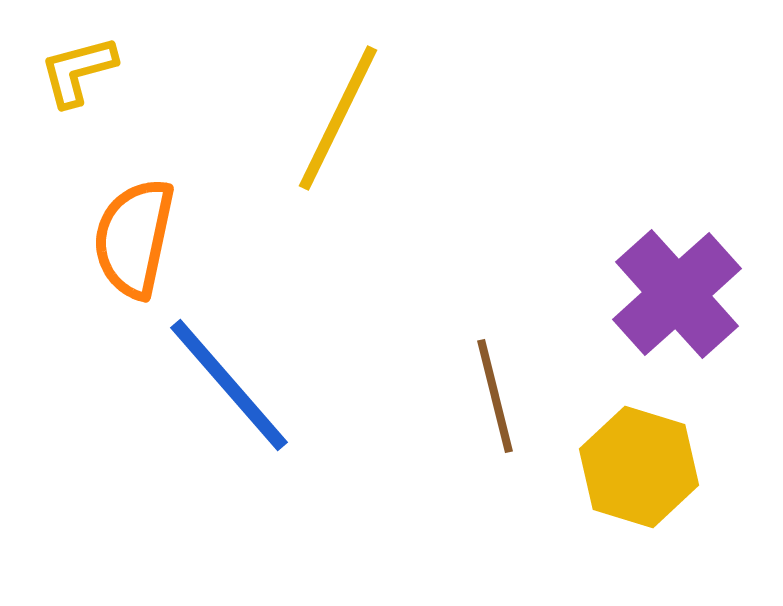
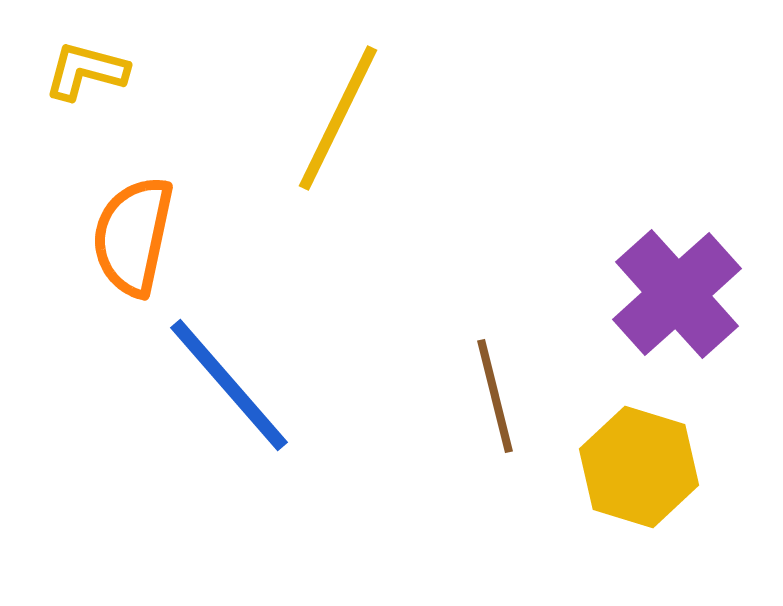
yellow L-shape: moved 8 px right; rotated 30 degrees clockwise
orange semicircle: moved 1 px left, 2 px up
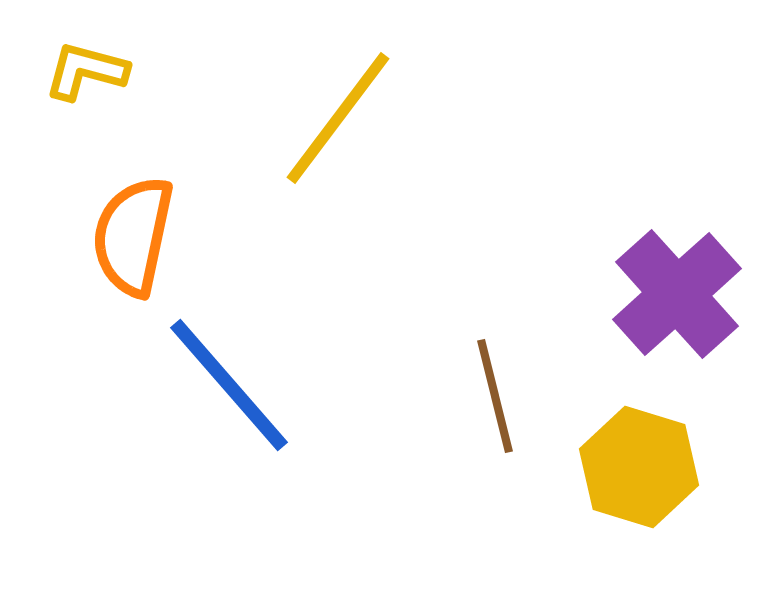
yellow line: rotated 11 degrees clockwise
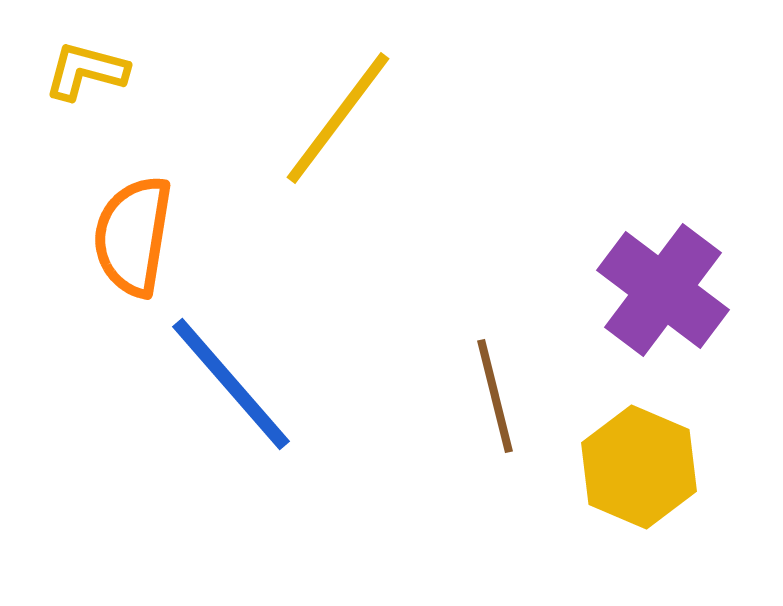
orange semicircle: rotated 3 degrees counterclockwise
purple cross: moved 14 px left, 4 px up; rotated 11 degrees counterclockwise
blue line: moved 2 px right, 1 px up
yellow hexagon: rotated 6 degrees clockwise
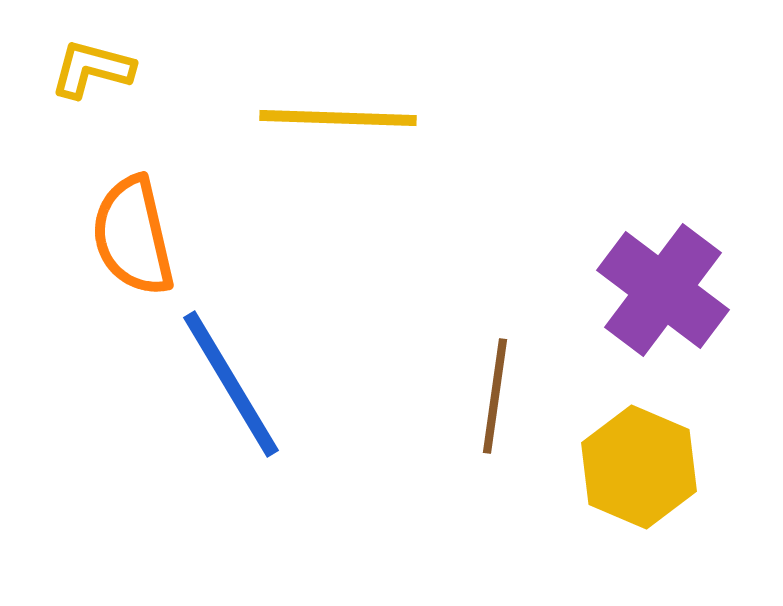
yellow L-shape: moved 6 px right, 2 px up
yellow line: rotated 55 degrees clockwise
orange semicircle: rotated 22 degrees counterclockwise
blue line: rotated 10 degrees clockwise
brown line: rotated 22 degrees clockwise
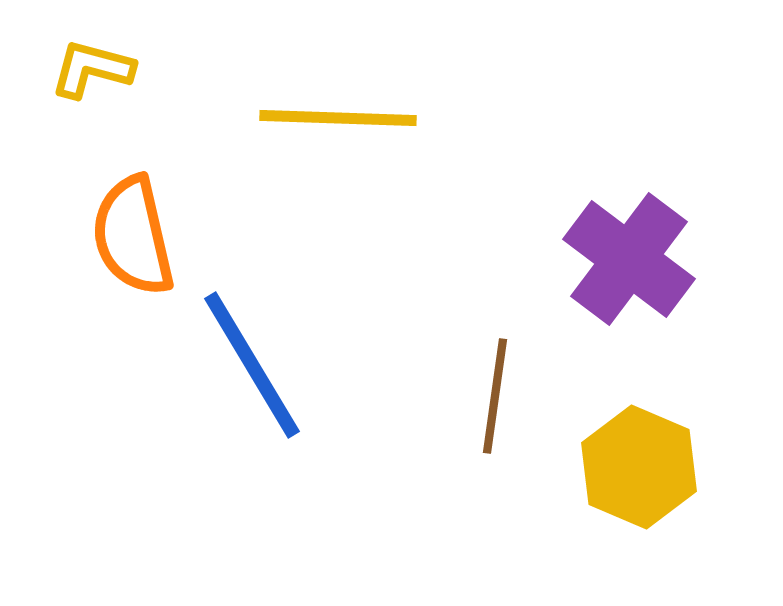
purple cross: moved 34 px left, 31 px up
blue line: moved 21 px right, 19 px up
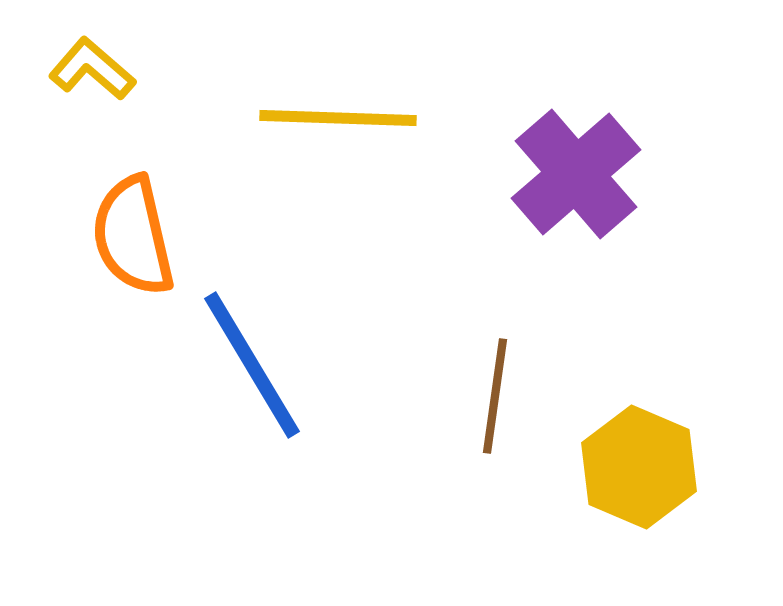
yellow L-shape: rotated 26 degrees clockwise
purple cross: moved 53 px left, 85 px up; rotated 12 degrees clockwise
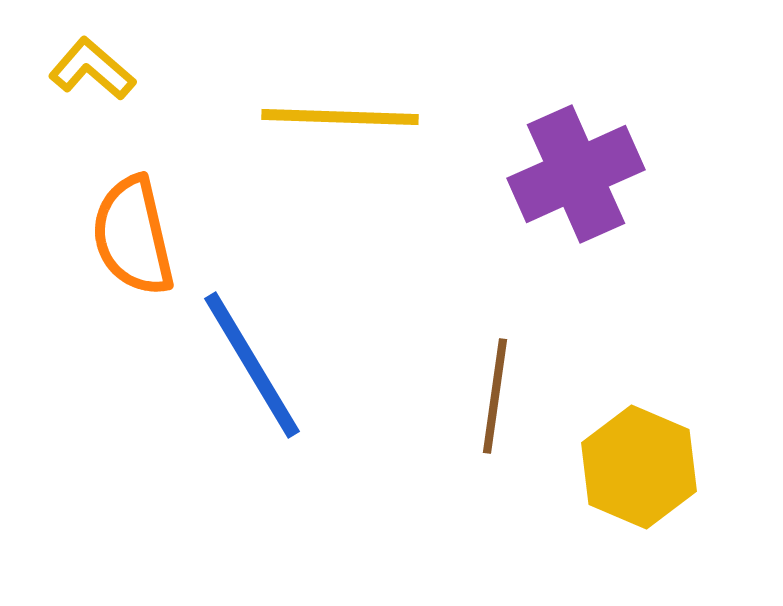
yellow line: moved 2 px right, 1 px up
purple cross: rotated 17 degrees clockwise
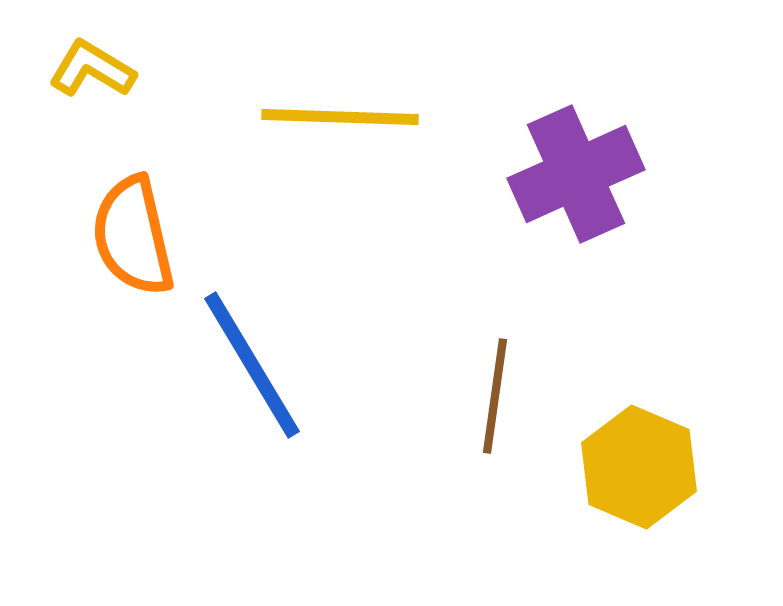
yellow L-shape: rotated 10 degrees counterclockwise
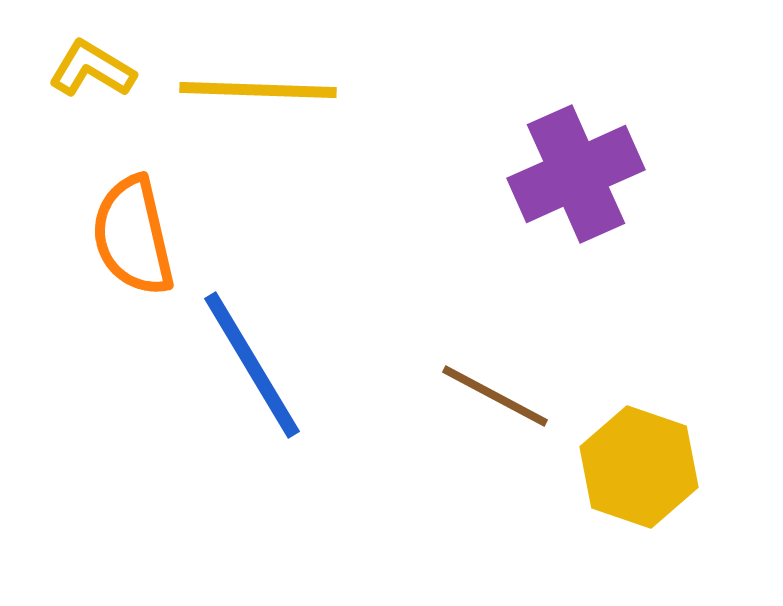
yellow line: moved 82 px left, 27 px up
brown line: rotated 70 degrees counterclockwise
yellow hexagon: rotated 4 degrees counterclockwise
